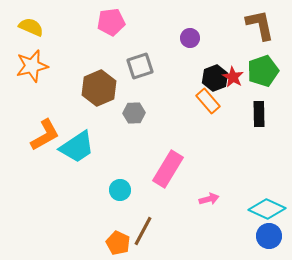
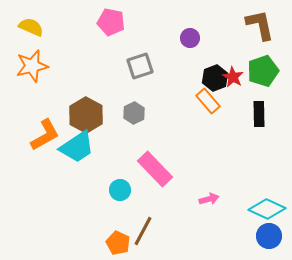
pink pentagon: rotated 20 degrees clockwise
brown hexagon: moved 13 px left, 27 px down; rotated 8 degrees counterclockwise
gray hexagon: rotated 25 degrees counterclockwise
pink rectangle: moved 13 px left; rotated 75 degrees counterclockwise
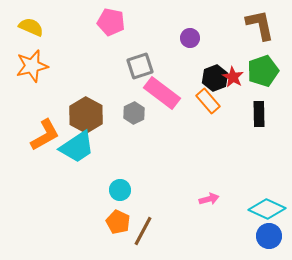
pink rectangle: moved 7 px right, 76 px up; rotated 9 degrees counterclockwise
orange pentagon: moved 21 px up
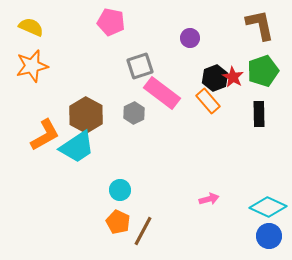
cyan diamond: moved 1 px right, 2 px up
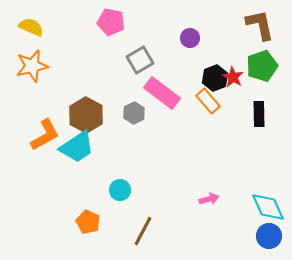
gray square: moved 6 px up; rotated 12 degrees counterclockwise
green pentagon: moved 1 px left, 5 px up
cyan diamond: rotated 42 degrees clockwise
orange pentagon: moved 30 px left
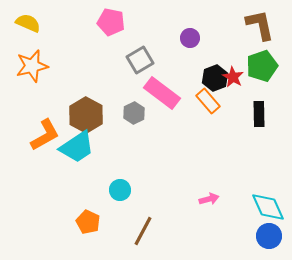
yellow semicircle: moved 3 px left, 4 px up
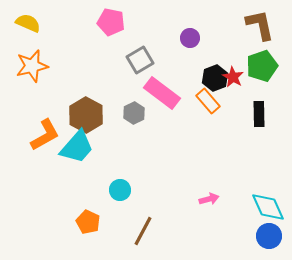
cyan trapezoid: rotated 15 degrees counterclockwise
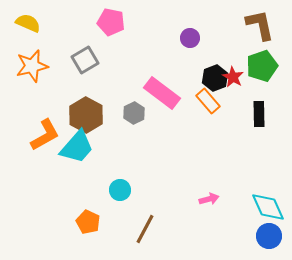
gray square: moved 55 px left
brown line: moved 2 px right, 2 px up
